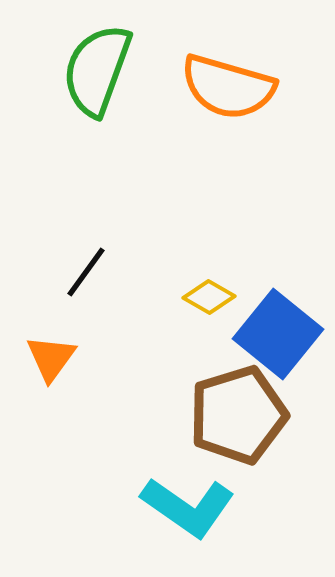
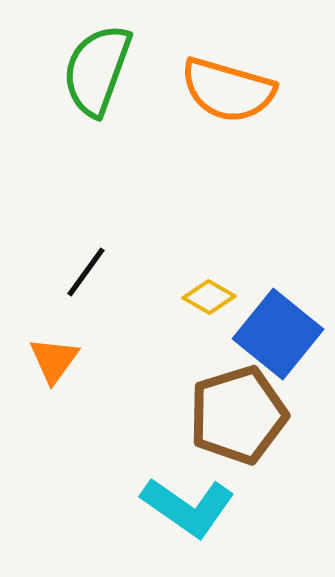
orange semicircle: moved 3 px down
orange triangle: moved 3 px right, 2 px down
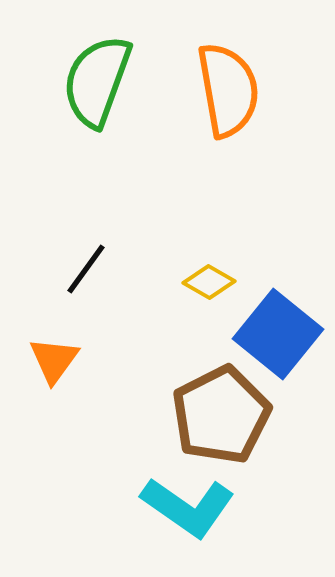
green semicircle: moved 11 px down
orange semicircle: rotated 116 degrees counterclockwise
black line: moved 3 px up
yellow diamond: moved 15 px up
brown pentagon: moved 17 px left; rotated 10 degrees counterclockwise
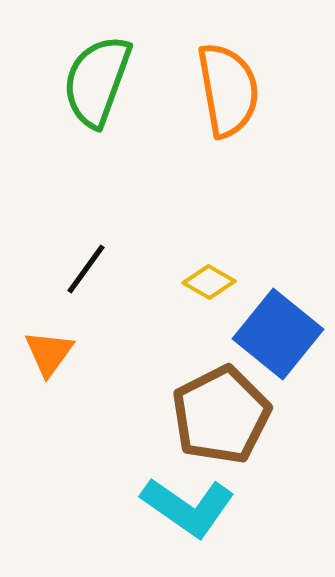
orange triangle: moved 5 px left, 7 px up
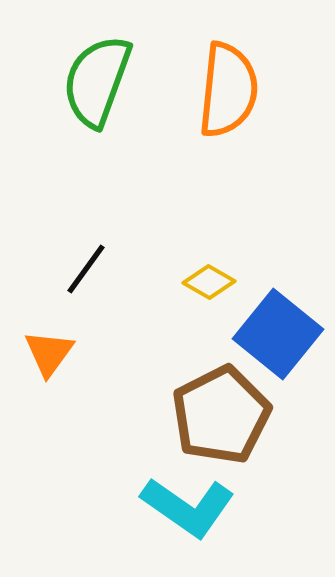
orange semicircle: rotated 16 degrees clockwise
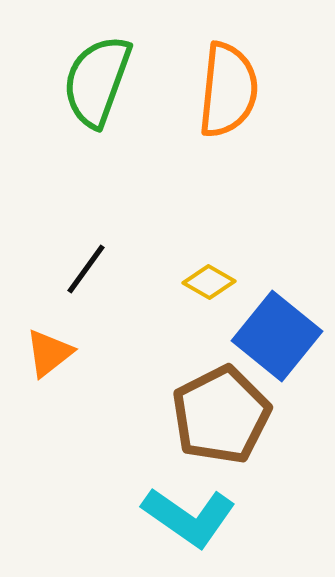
blue square: moved 1 px left, 2 px down
orange triangle: rotated 16 degrees clockwise
cyan L-shape: moved 1 px right, 10 px down
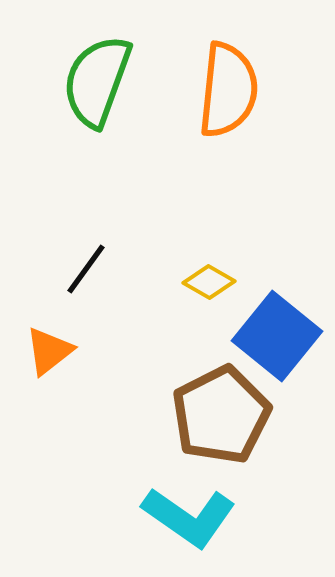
orange triangle: moved 2 px up
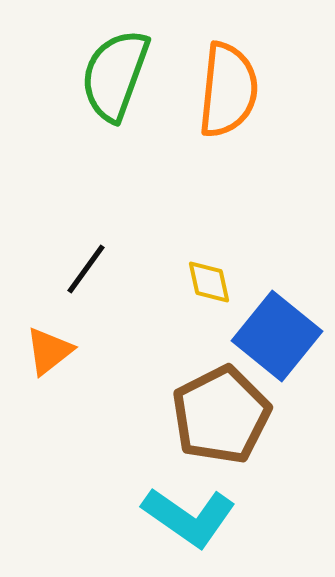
green semicircle: moved 18 px right, 6 px up
yellow diamond: rotated 48 degrees clockwise
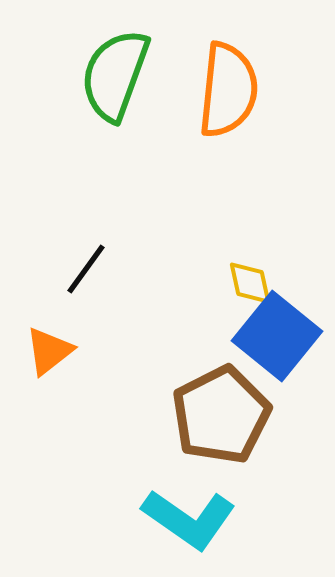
yellow diamond: moved 41 px right, 1 px down
cyan L-shape: moved 2 px down
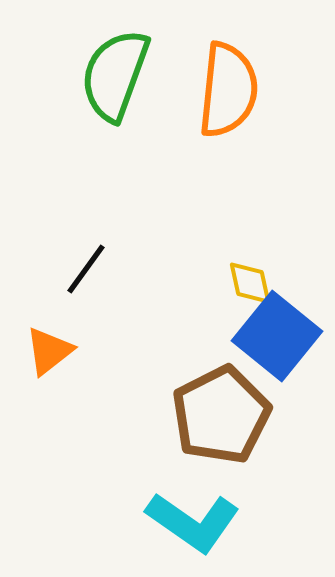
cyan L-shape: moved 4 px right, 3 px down
